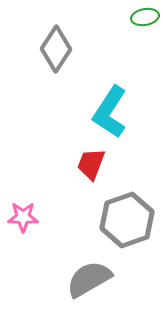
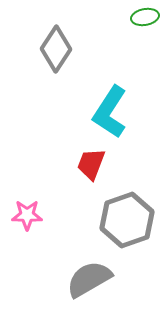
pink star: moved 4 px right, 2 px up
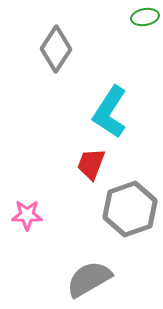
gray hexagon: moved 3 px right, 11 px up
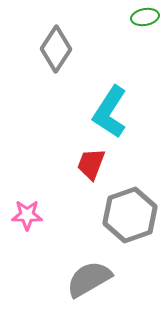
gray hexagon: moved 6 px down
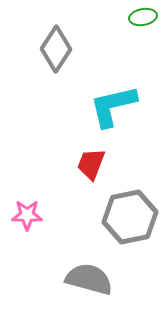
green ellipse: moved 2 px left
cyan L-shape: moved 3 px right, 6 px up; rotated 44 degrees clockwise
gray hexagon: moved 2 px down; rotated 8 degrees clockwise
gray semicircle: rotated 45 degrees clockwise
